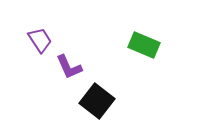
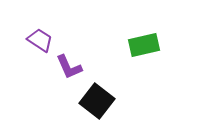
purple trapezoid: rotated 24 degrees counterclockwise
green rectangle: rotated 36 degrees counterclockwise
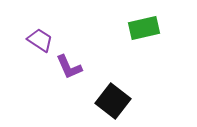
green rectangle: moved 17 px up
black square: moved 16 px right
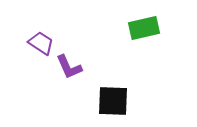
purple trapezoid: moved 1 px right, 3 px down
black square: rotated 36 degrees counterclockwise
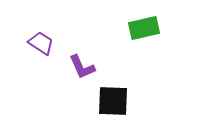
purple L-shape: moved 13 px right
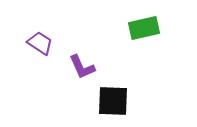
purple trapezoid: moved 1 px left
